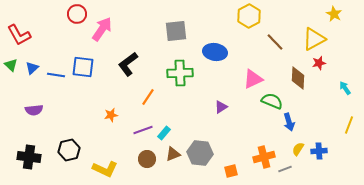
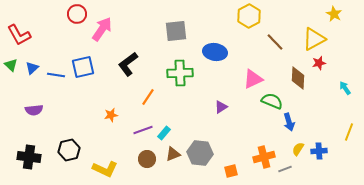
blue square: rotated 20 degrees counterclockwise
yellow line: moved 7 px down
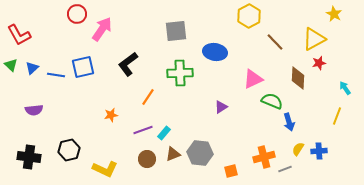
yellow line: moved 12 px left, 16 px up
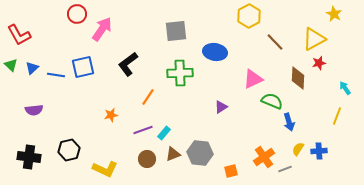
orange cross: rotated 20 degrees counterclockwise
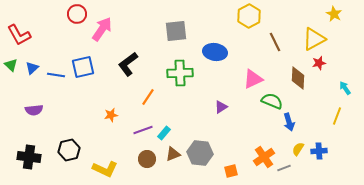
brown line: rotated 18 degrees clockwise
gray line: moved 1 px left, 1 px up
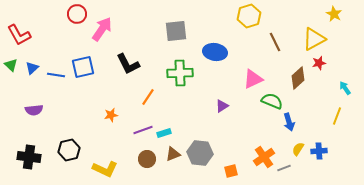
yellow hexagon: rotated 10 degrees clockwise
black L-shape: rotated 80 degrees counterclockwise
brown diamond: rotated 45 degrees clockwise
purple triangle: moved 1 px right, 1 px up
cyan rectangle: rotated 32 degrees clockwise
